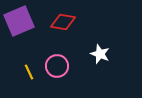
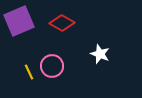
red diamond: moved 1 px left, 1 px down; rotated 20 degrees clockwise
pink circle: moved 5 px left
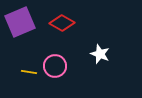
purple square: moved 1 px right, 1 px down
pink circle: moved 3 px right
yellow line: rotated 56 degrees counterclockwise
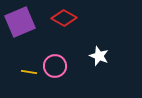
red diamond: moved 2 px right, 5 px up
white star: moved 1 px left, 2 px down
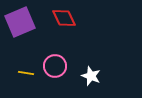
red diamond: rotated 35 degrees clockwise
white star: moved 8 px left, 20 px down
yellow line: moved 3 px left, 1 px down
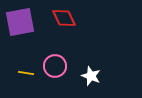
purple square: rotated 12 degrees clockwise
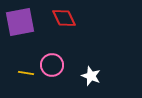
pink circle: moved 3 px left, 1 px up
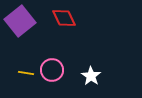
purple square: moved 1 px up; rotated 28 degrees counterclockwise
pink circle: moved 5 px down
white star: rotated 12 degrees clockwise
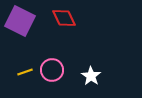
purple square: rotated 24 degrees counterclockwise
yellow line: moved 1 px left, 1 px up; rotated 28 degrees counterclockwise
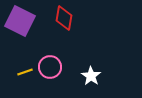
red diamond: rotated 35 degrees clockwise
pink circle: moved 2 px left, 3 px up
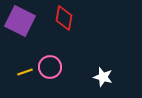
white star: moved 12 px right, 1 px down; rotated 18 degrees counterclockwise
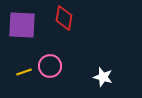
purple square: moved 2 px right, 4 px down; rotated 24 degrees counterclockwise
pink circle: moved 1 px up
yellow line: moved 1 px left
